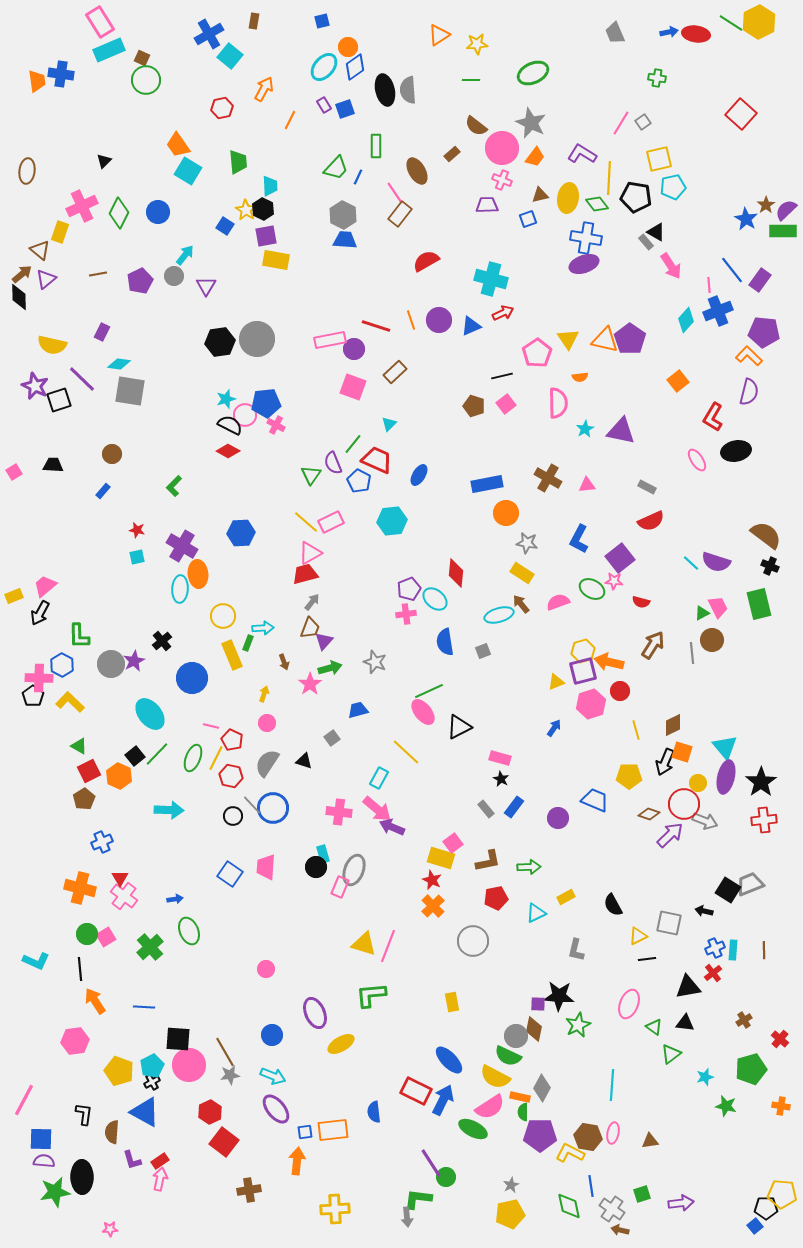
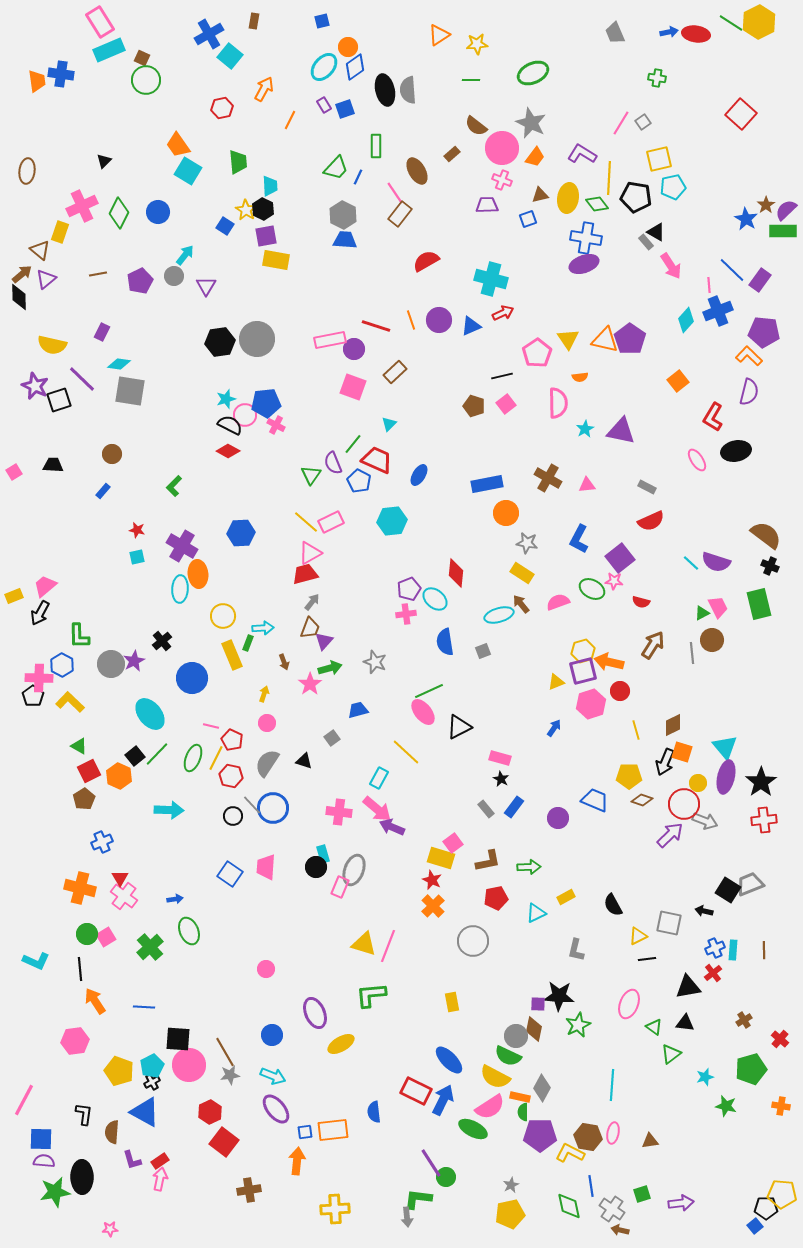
blue line at (732, 270): rotated 8 degrees counterclockwise
brown diamond at (649, 814): moved 7 px left, 14 px up
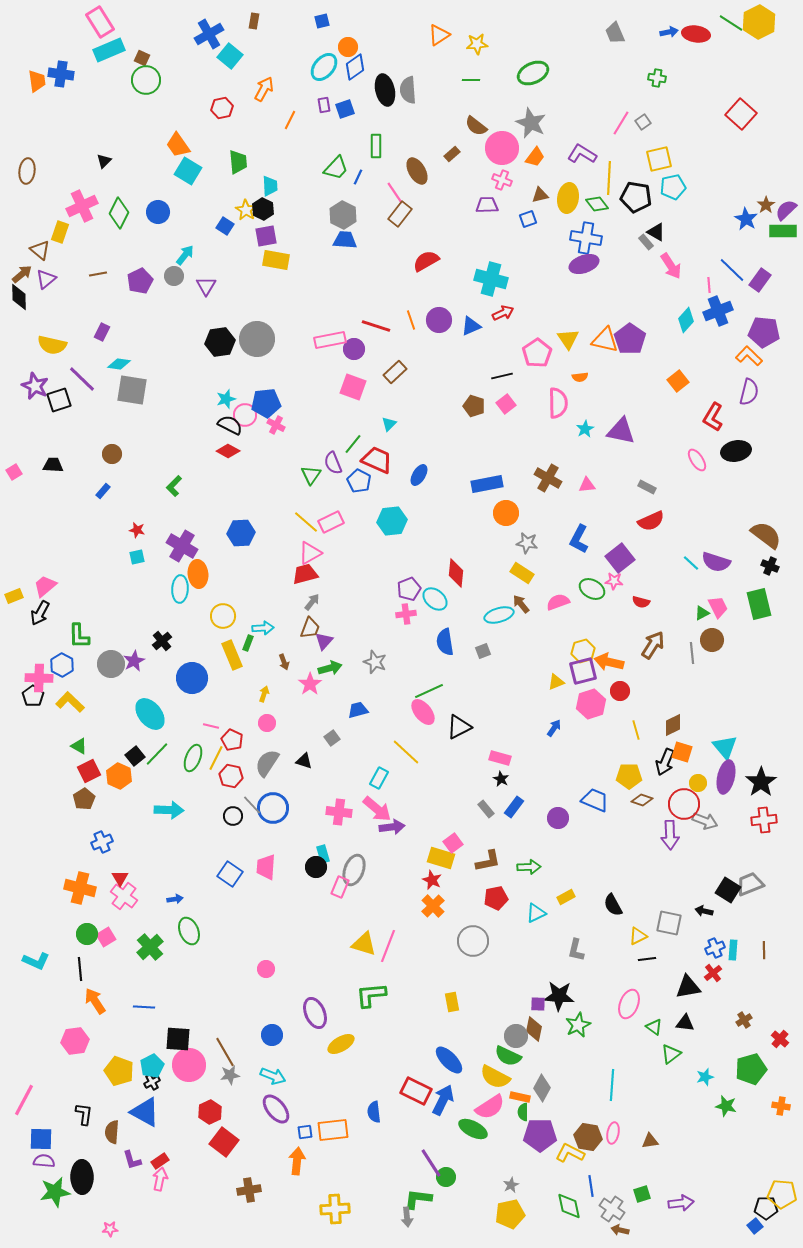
purple rectangle at (324, 105): rotated 21 degrees clockwise
gray square at (130, 391): moved 2 px right, 1 px up
purple arrow at (392, 827): rotated 150 degrees clockwise
purple arrow at (670, 835): rotated 132 degrees clockwise
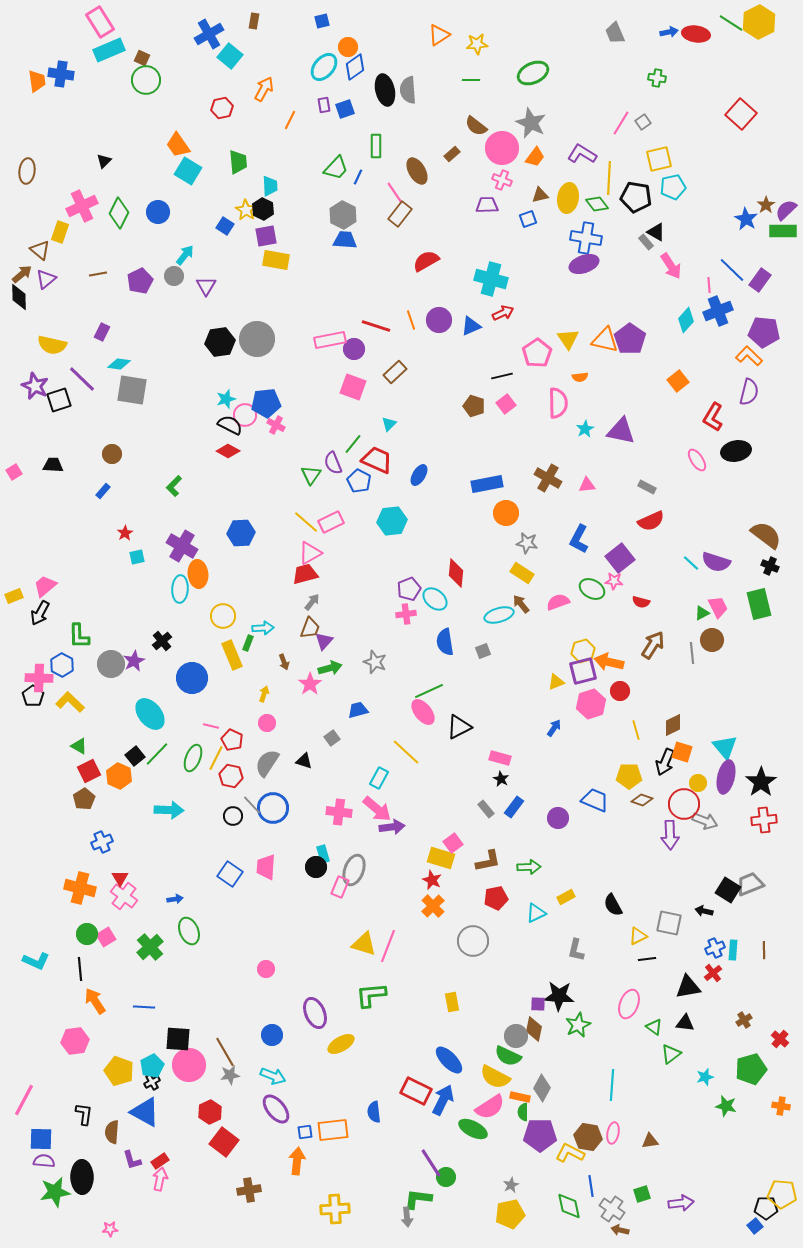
red star at (137, 530): moved 12 px left, 3 px down; rotated 28 degrees clockwise
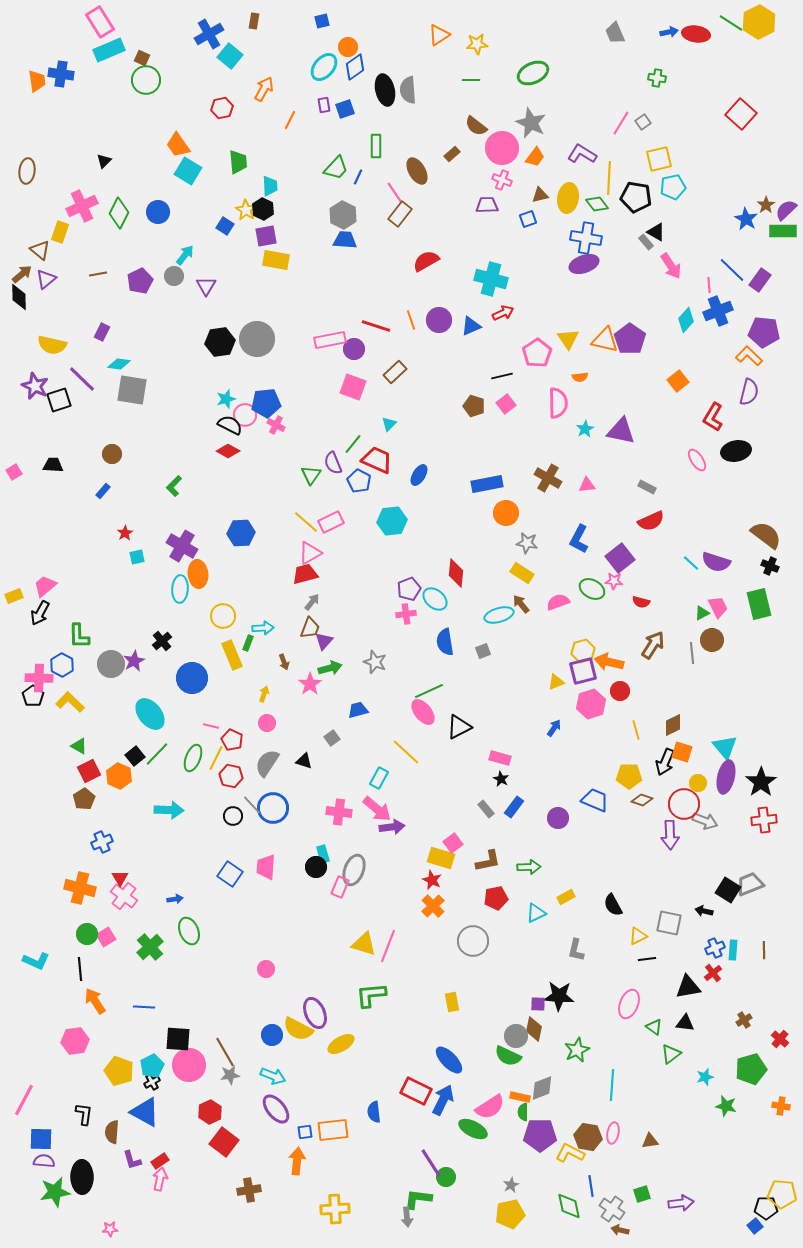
green star at (578, 1025): moved 1 px left, 25 px down
yellow semicircle at (495, 1077): moved 197 px left, 48 px up
gray diamond at (542, 1088): rotated 40 degrees clockwise
